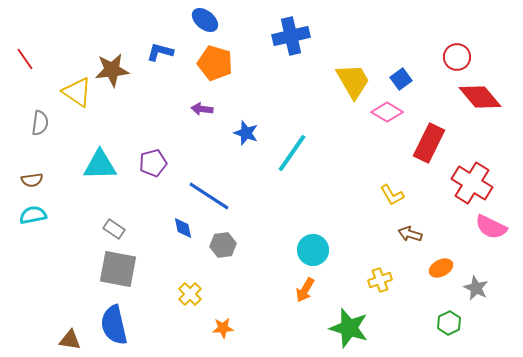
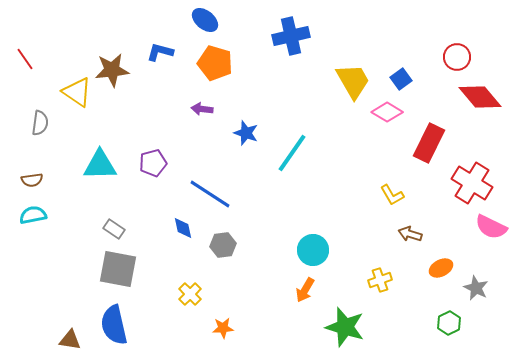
blue line at (209, 196): moved 1 px right, 2 px up
green star at (349, 328): moved 4 px left, 1 px up
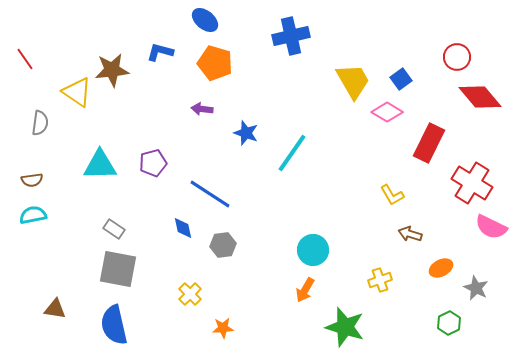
brown triangle at (70, 340): moved 15 px left, 31 px up
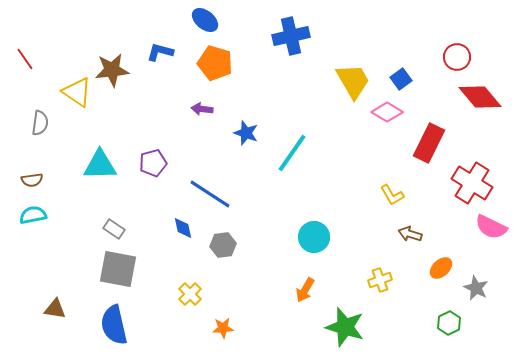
cyan circle at (313, 250): moved 1 px right, 13 px up
orange ellipse at (441, 268): rotated 15 degrees counterclockwise
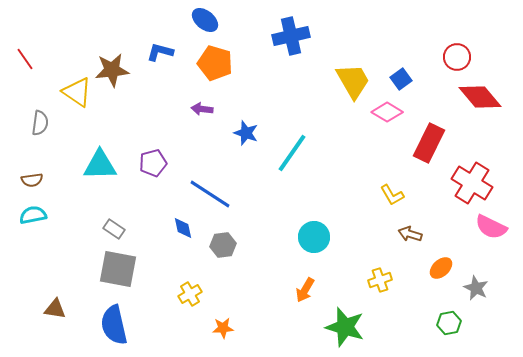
yellow cross at (190, 294): rotated 15 degrees clockwise
green hexagon at (449, 323): rotated 15 degrees clockwise
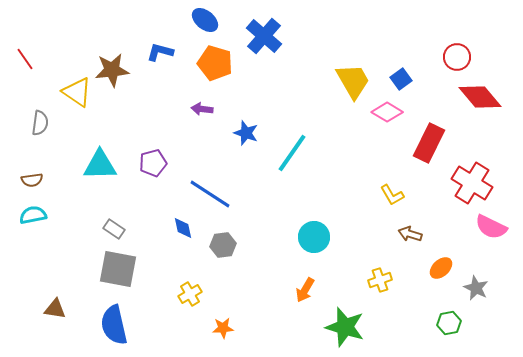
blue cross at (291, 36): moved 27 px left; rotated 36 degrees counterclockwise
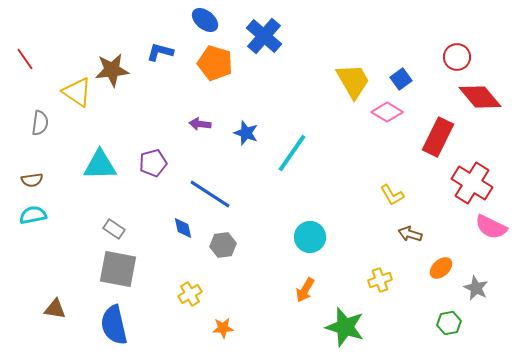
purple arrow at (202, 109): moved 2 px left, 15 px down
red rectangle at (429, 143): moved 9 px right, 6 px up
cyan circle at (314, 237): moved 4 px left
